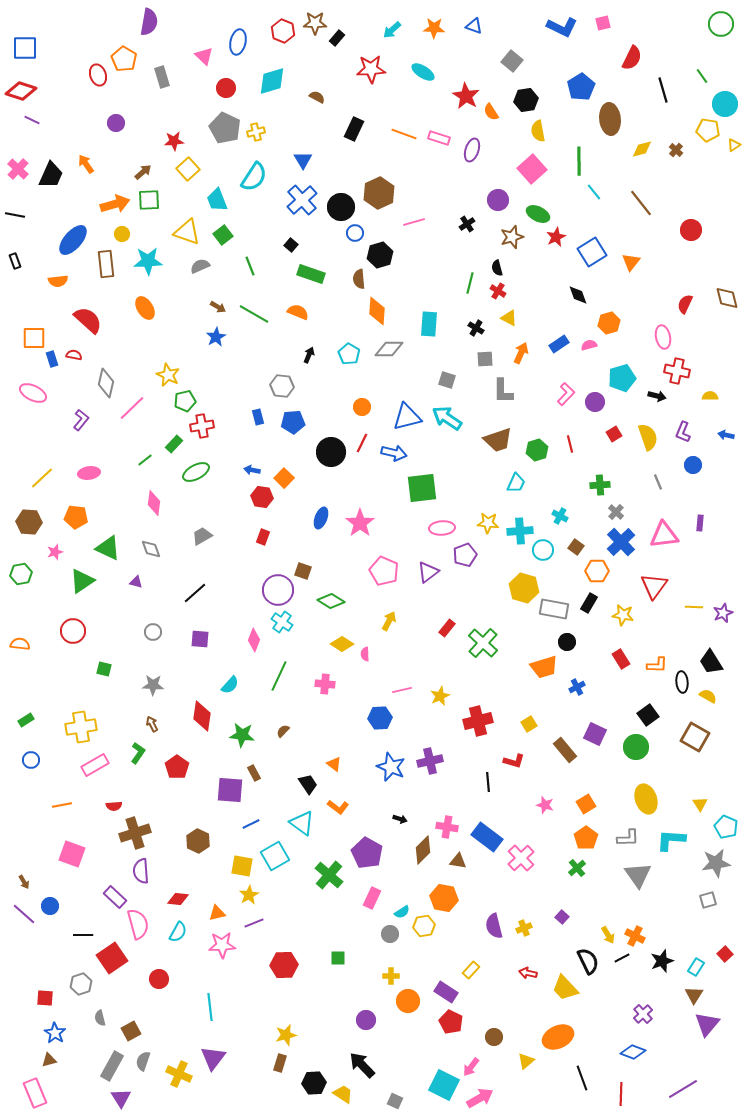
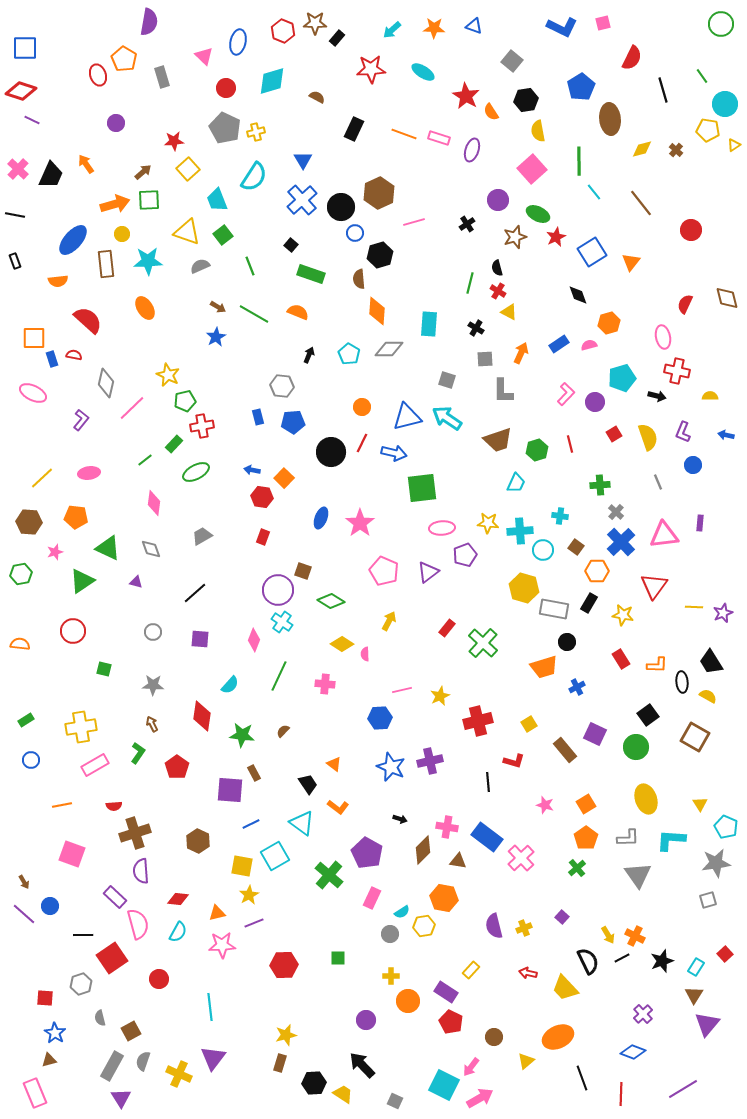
brown star at (512, 237): moved 3 px right
yellow triangle at (509, 318): moved 6 px up
cyan cross at (560, 516): rotated 21 degrees counterclockwise
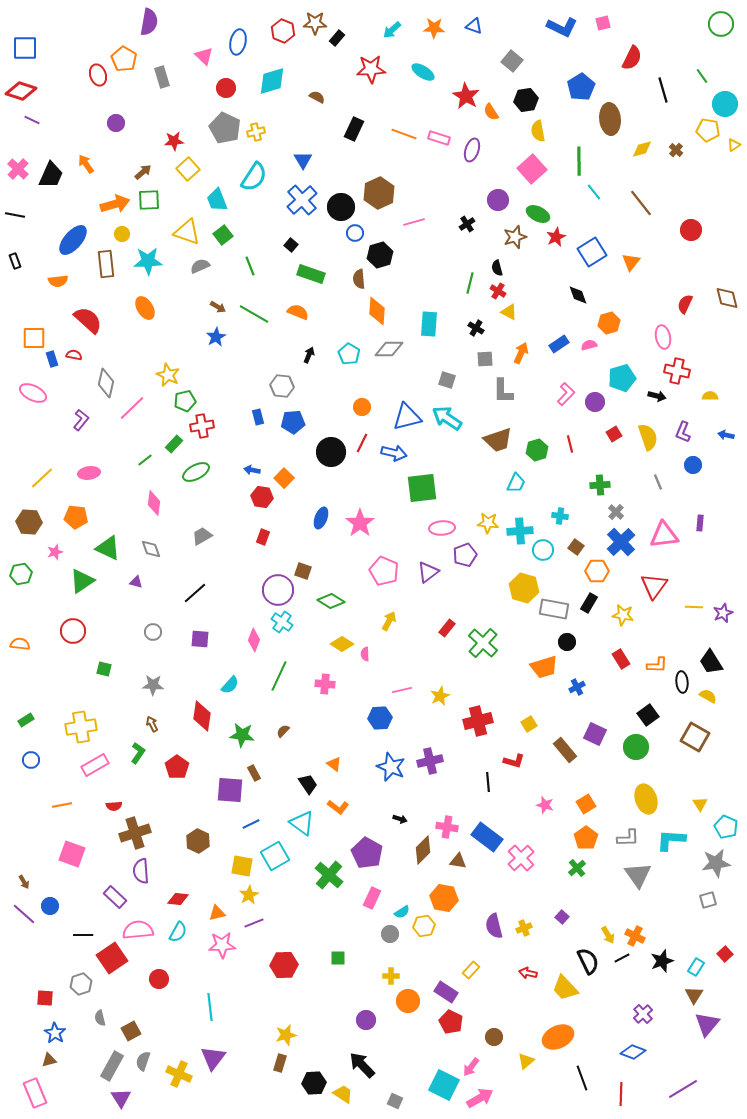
pink semicircle at (138, 924): moved 6 px down; rotated 80 degrees counterclockwise
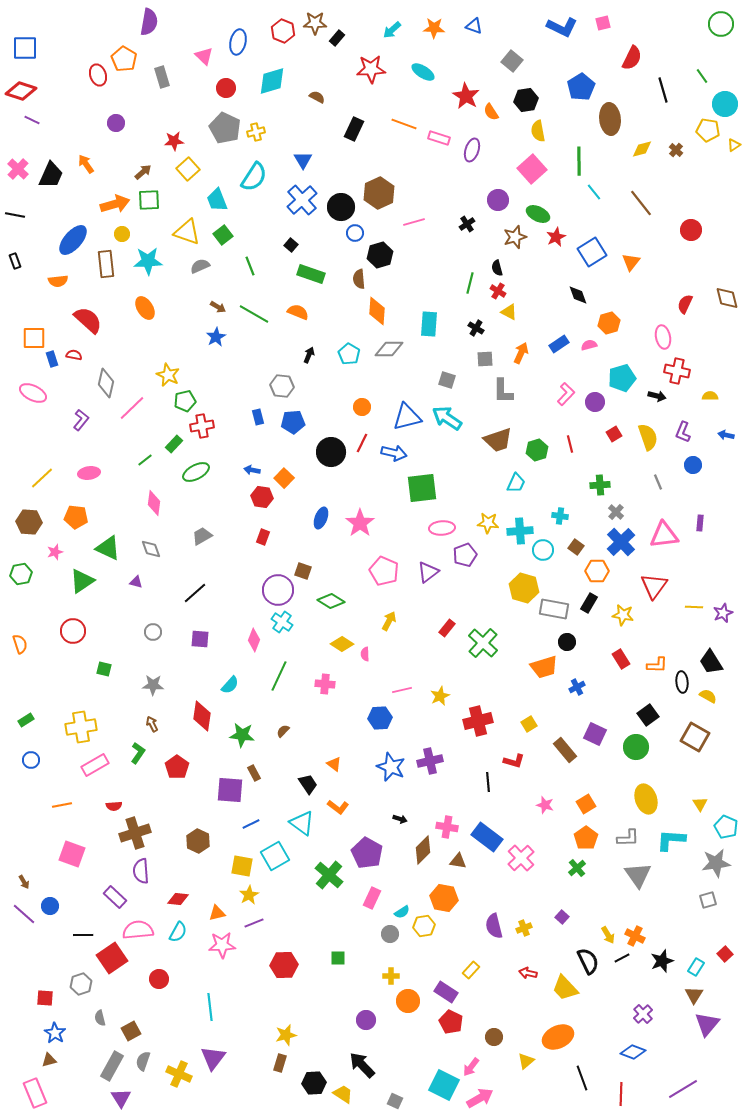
orange line at (404, 134): moved 10 px up
orange semicircle at (20, 644): rotated 66 degrees clockwise
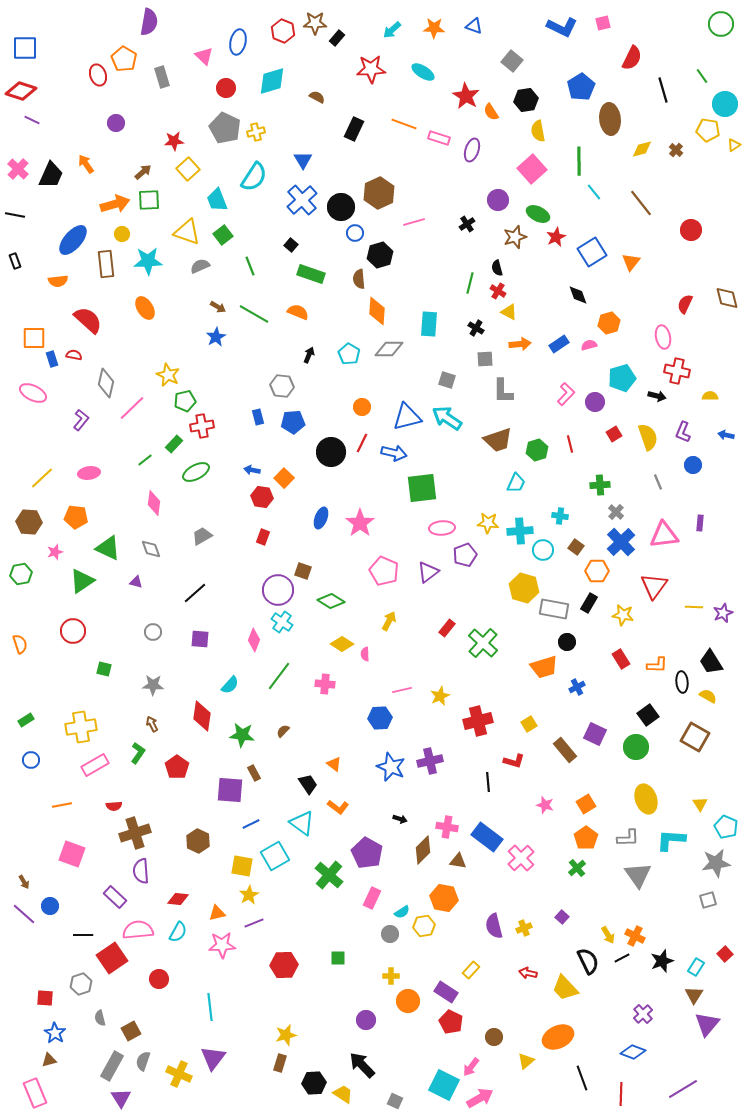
orange arrow at (521, 353): moved 1 px left, 9 px up; rotated 60 degrees clockwise
green line at (279, 676): rotated 12 degrees clockwise
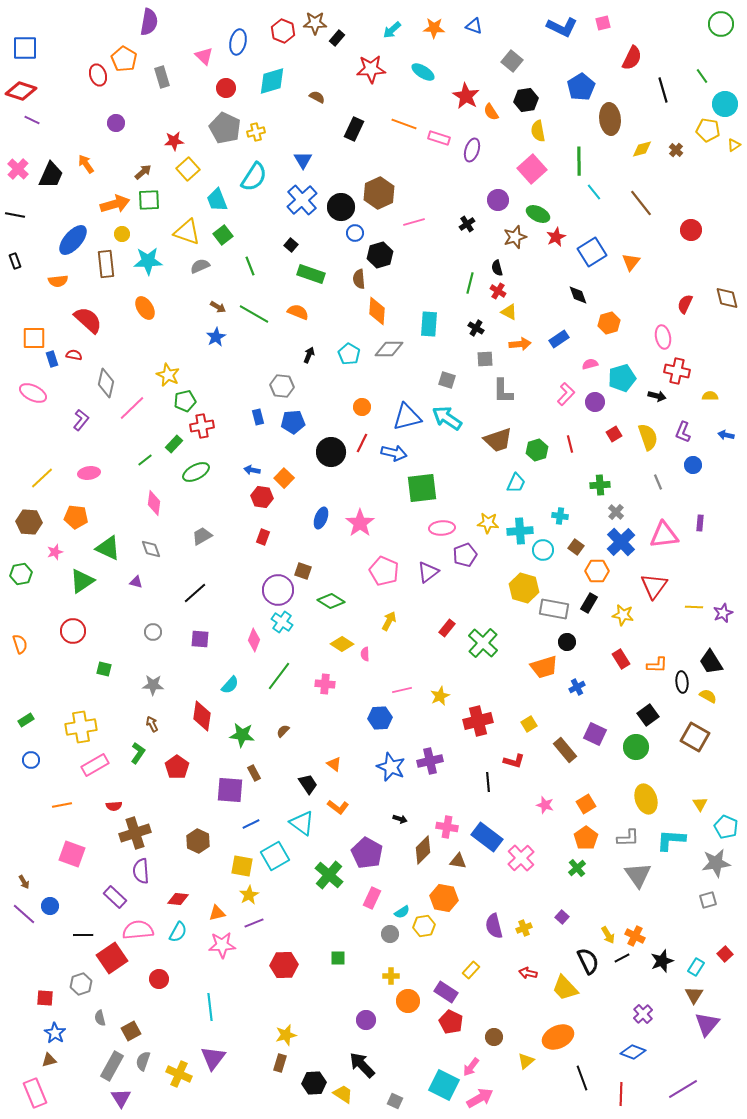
blue rectangle at (559, 344): moved 5 px up
pink semicircle at (589, 345): moved 1 px right, 19 px down
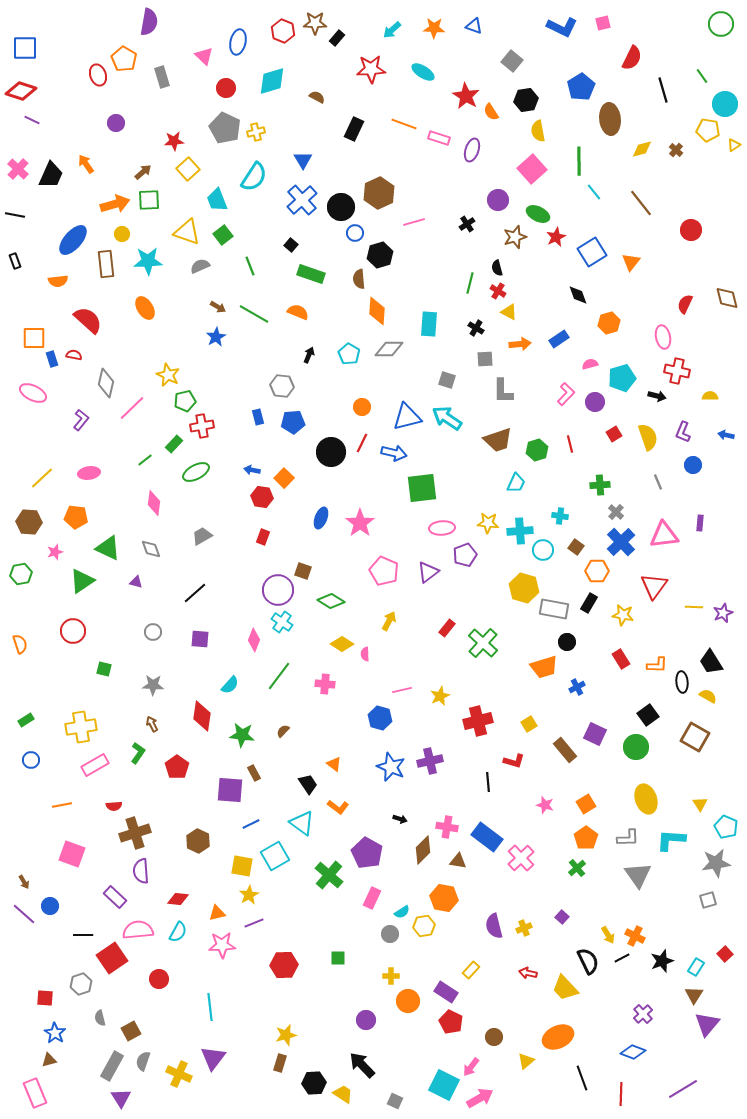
blue hexagon at (380, 718): rotated 20 degrees clockwise
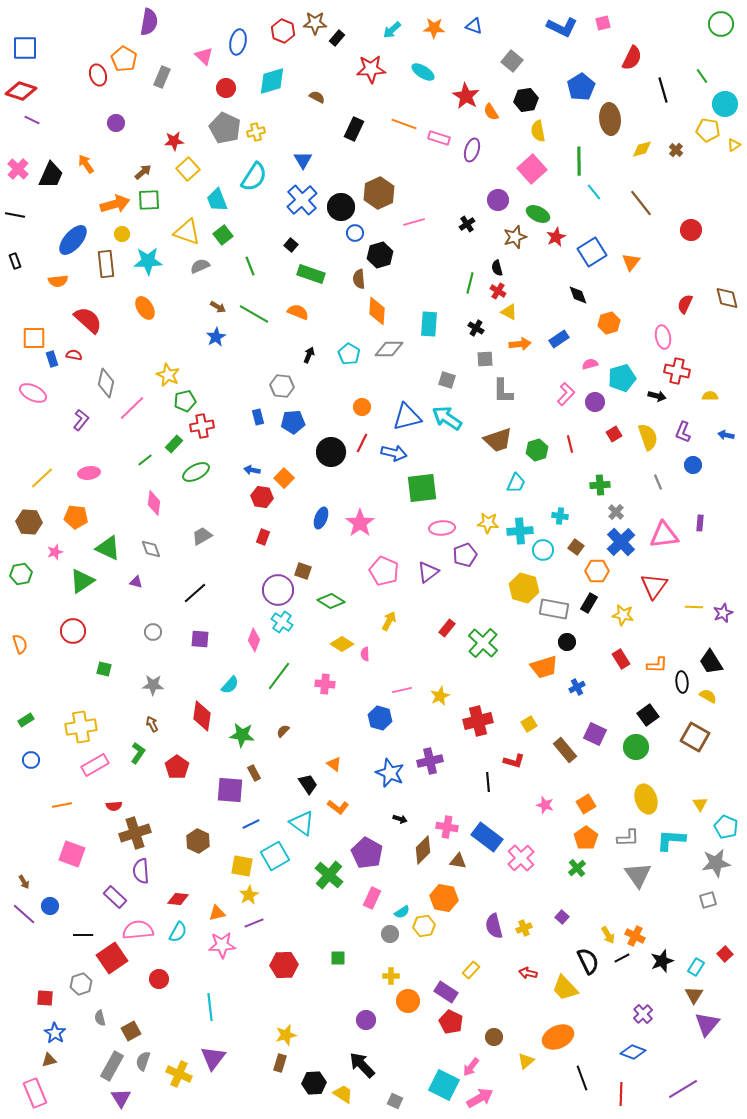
gray rectangle at (162, 77): rotated 40 degrees clockwise
blue star at (391, 767): moved 1 px left, 6 px down
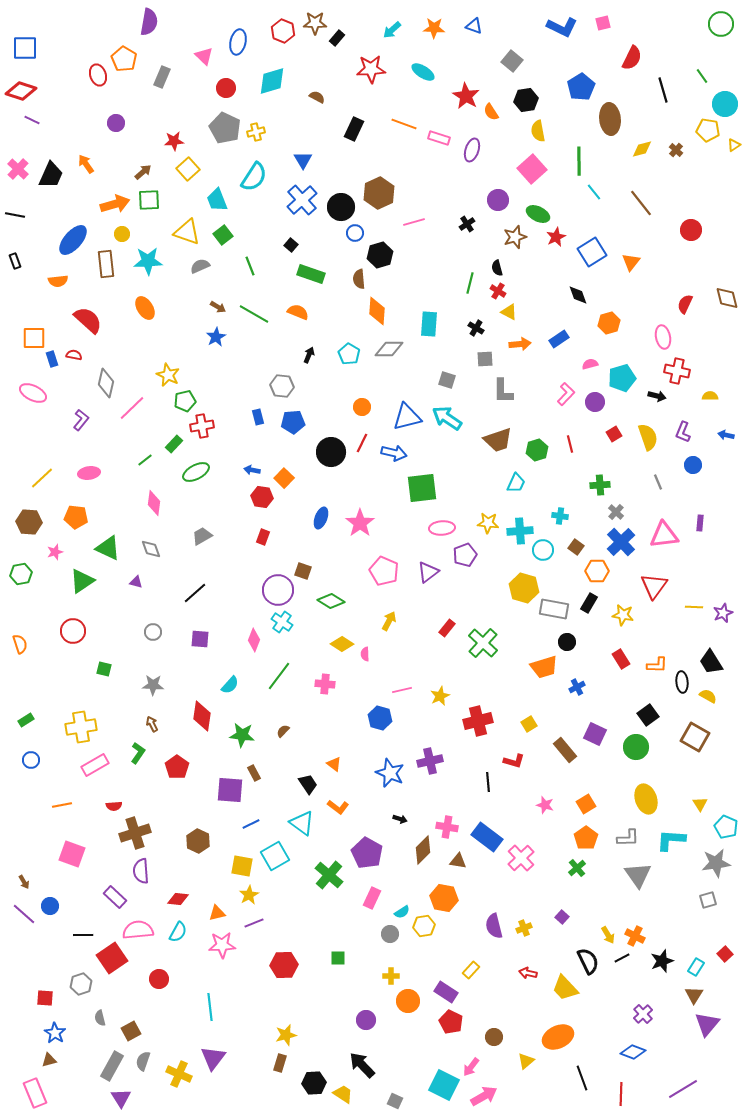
pink arrow at (480, 1098): moved 4 px right, 2 px up
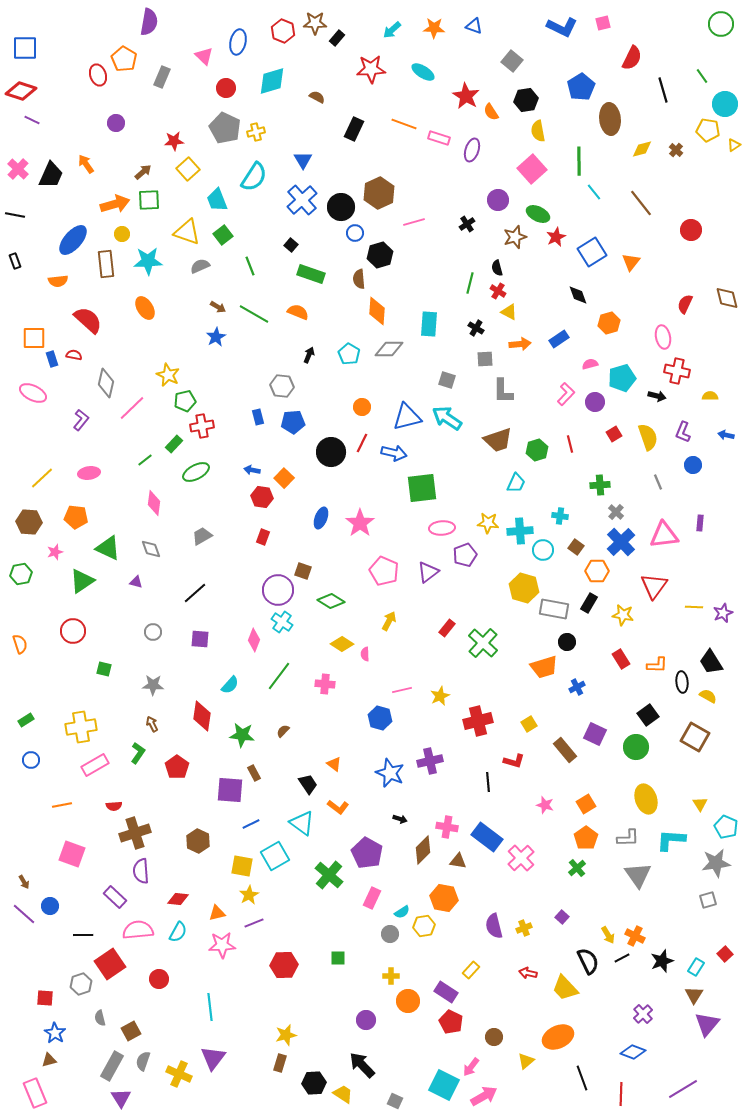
red square at (112, 958): moved 2 px left, 6 px down
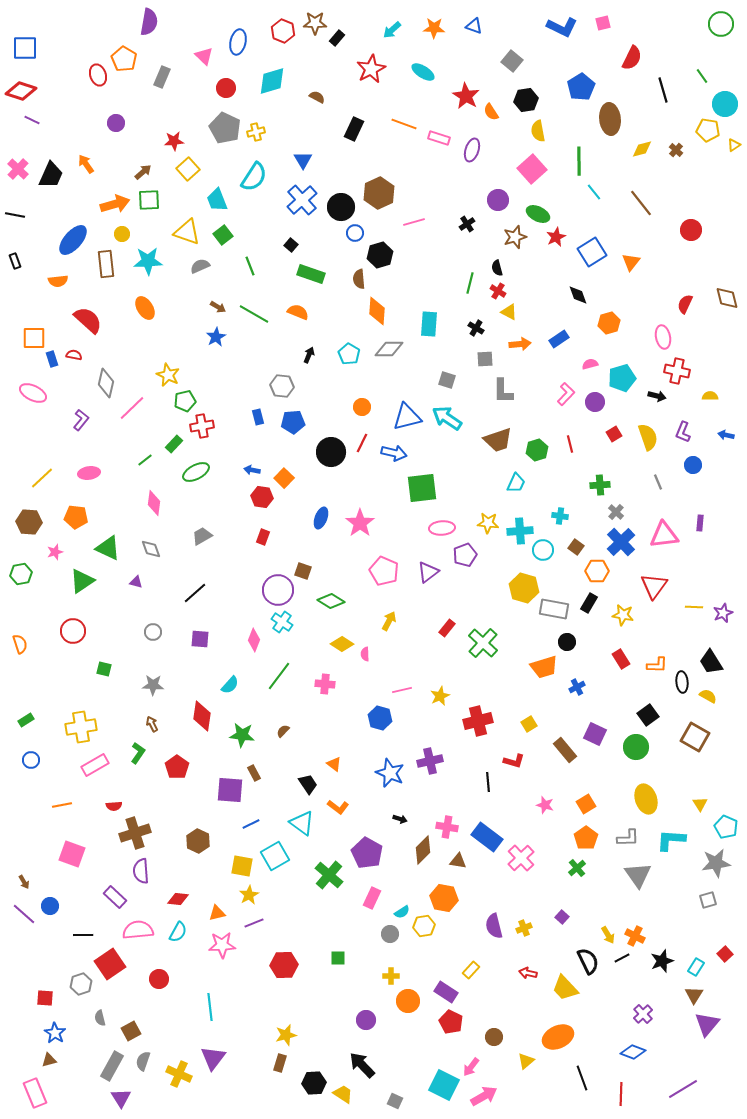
red star at (371, 69): rotated 24 degrees counterclockwise
